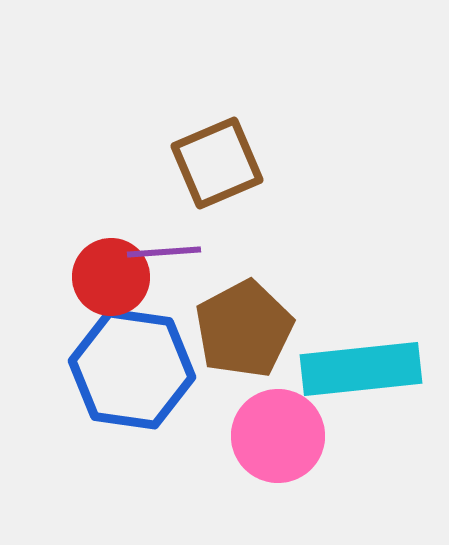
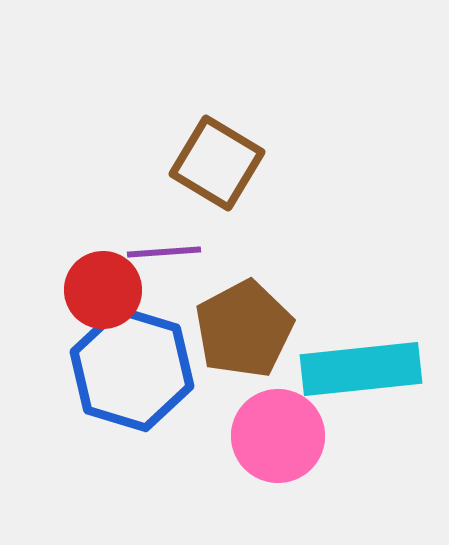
brown square: rotated 36 degrees counterclockwise
red circle: moved 8 px left, 13 px down
blue hexagon: rotated 9 degrees clockwise
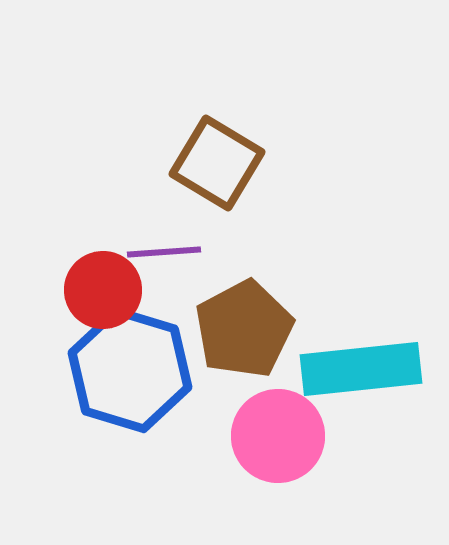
blue hexagon: moved 2 px left, 1 px down
